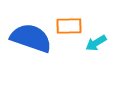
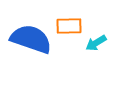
blue semicircle: moved 1 px down
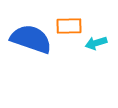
cyan arrow: rotated 15 degrees clockwise
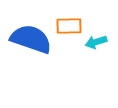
cyan arrow: moved 1 px up
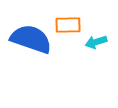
orange rectangle: moved 1 px left, 1 px up
